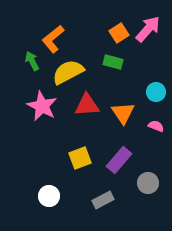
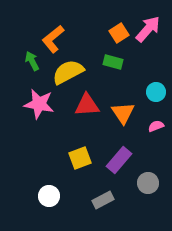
pink star: moved 3 px left, 2 px up; rotated 16 degrees counterclockwise
pink semicircle: rotated 42 degrees counterclockwise
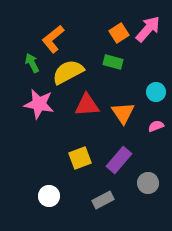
green arrow: moved 2 px down
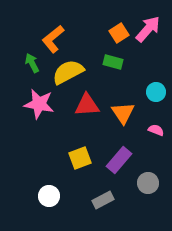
pink semicircle: moved 4 px down; rotated 42 degrees clockwise
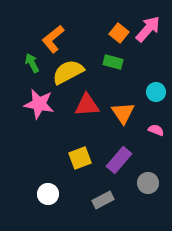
orange square: rotated 18 degrees counterclockwise
white circle: moved 1 px left, 2 px up
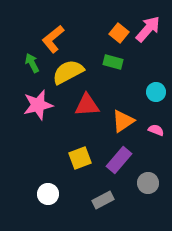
pink star: moved 1 px left, 1 px down; rotated 24 degrees counterclockwise
orange triangle: moved 8 px down; rotated 30 degrees clockwise
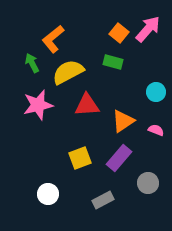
purple rectangle: moved 2 px up
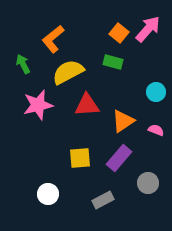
green arrow: moved 9 px left, 1 px down
yellow square: rotated 15 degrees clockwise
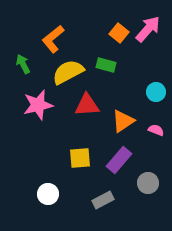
green rectangle: moved 7 px left, 3 px down
purple rectangle: moved 2 px down
